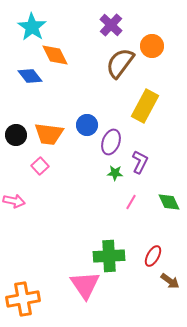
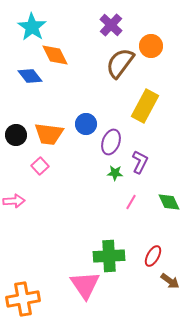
orange circle: moved 1 px left
blue circle: moved 1 px left, 1 px up
pink arrow: rotated 15 degrees counterclockwise
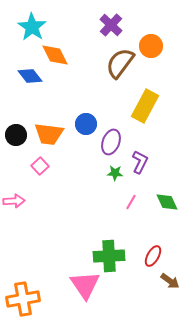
green diamond: moved 2 px left
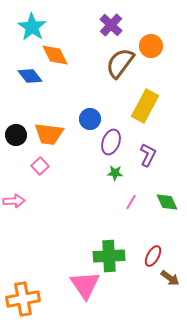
blue circle: moved 4 px right, 5 px up
purple L-shape: moved 8 px right, 7 px up
brown arrow: moved 3 px up
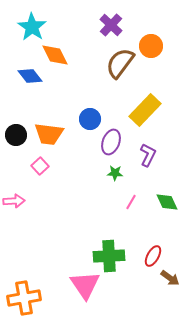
yellow rectangle: moved 4 px down; rotated 16 degrees clockwise
orange cross: moved 1 px right, 1 px up
